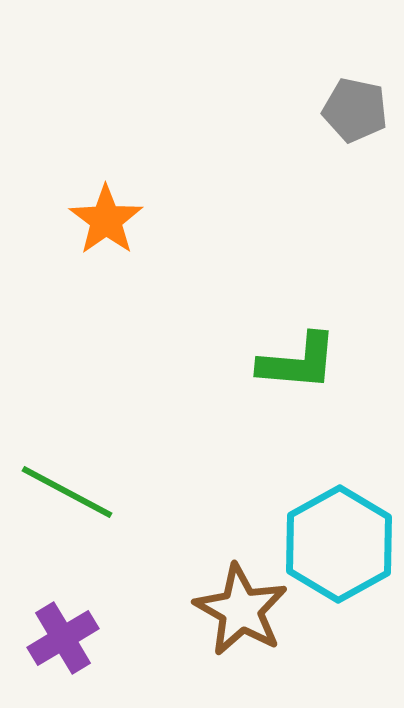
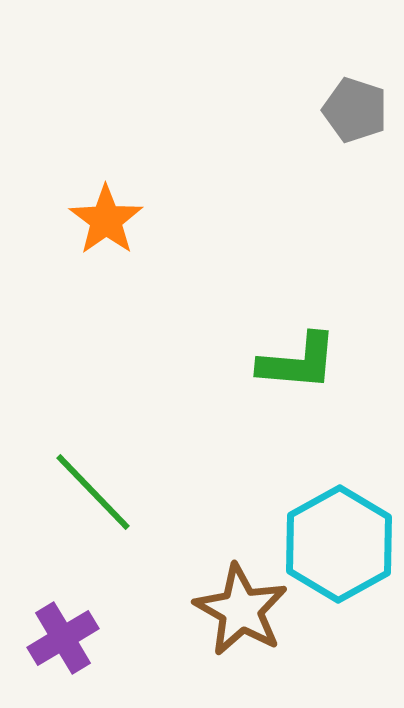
gray pentagon: rotated 6 degrees clockwise
green line: moved 26 px right; rotated 18 degrees clockwise
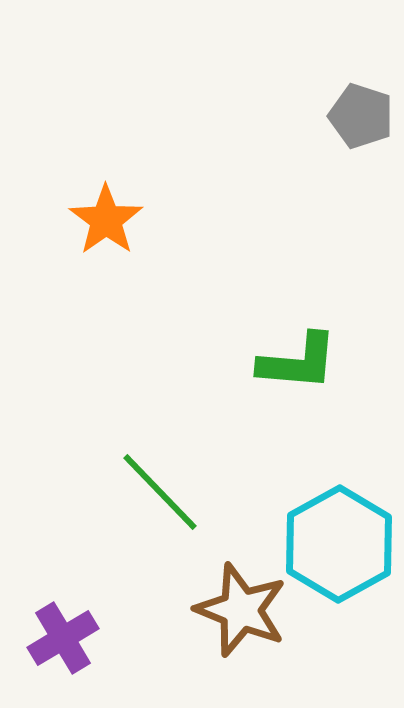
gray pentagon: moved 6 px right, 6 px down
green line: moved 67 px right
brown star: rotated 8 degrees counterclockwise
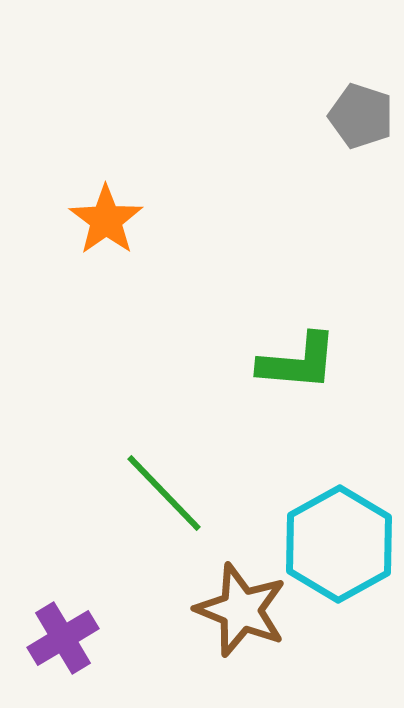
green line: moved 4 px right, 1 px down
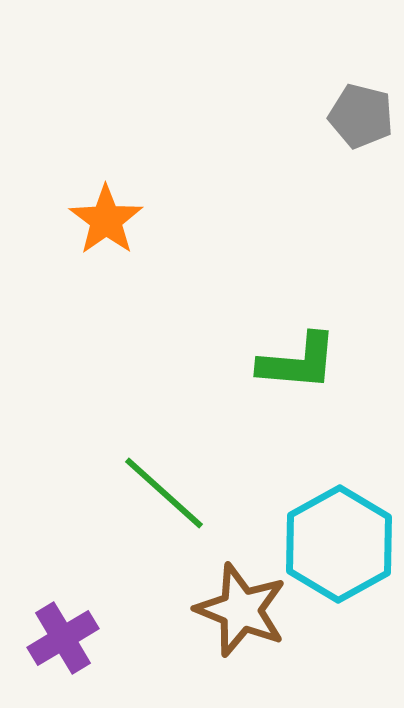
gray pentagon: rotated 4 degrees counterclockwise
green line: rotated 4 degrees counterclockwise
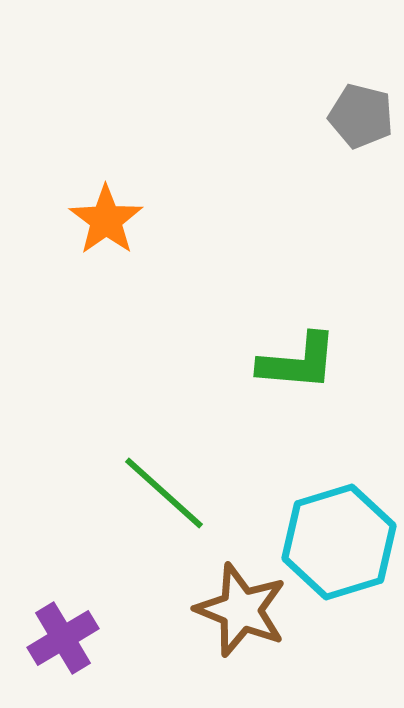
cyan hexagon: moved 2 px up; rotated 12 degrees clockwise
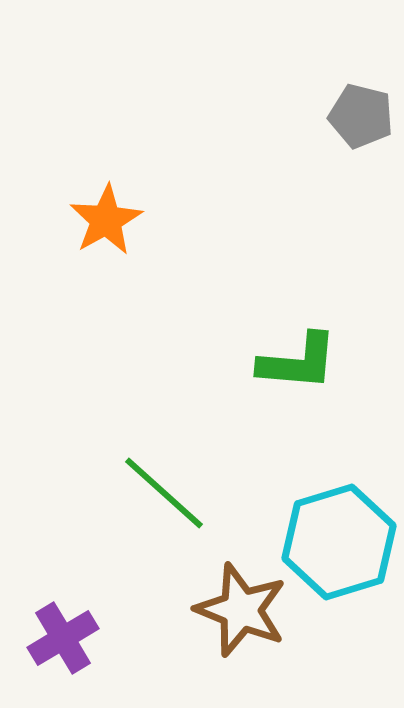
orange star: rotated 6 degrees clockwise
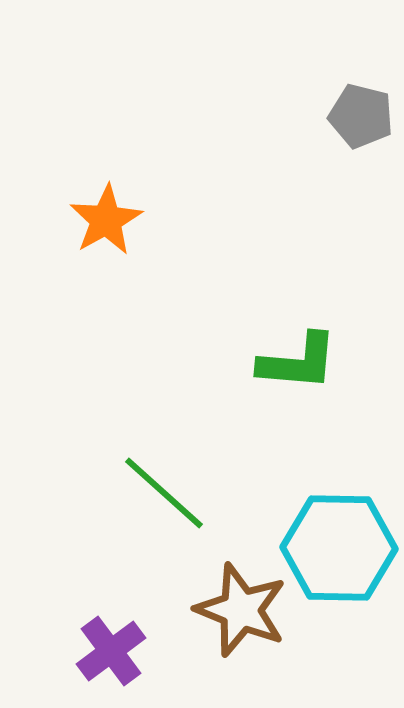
cyan hexagon: moved 6 px down; rotated 18 degrees clockwise
purple cross: moved 48 px right, 13 px down; rotated 6 degrees counterclockwise
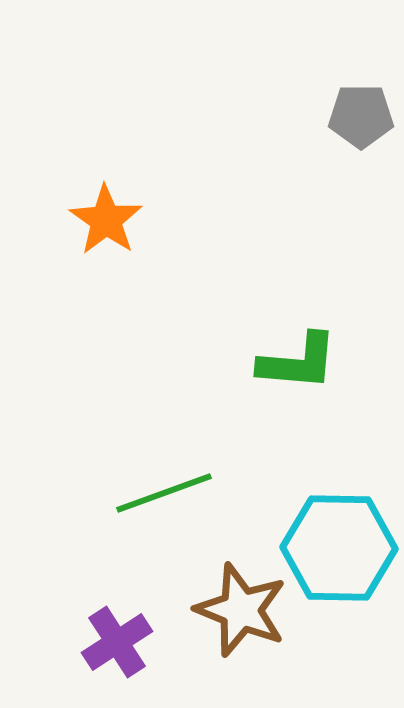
gray pentagon: rotated 14 degrees counterclockwise
orange star: rotated 8 degrees counterclockwise
green line: rotated 62 degrees counterclockwise
purple cross: moved 6 px right, 9 px up; rotated 4 degrees clockwise
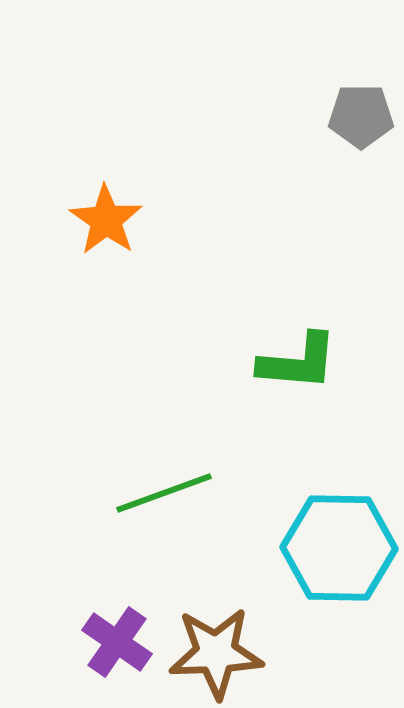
brown star: moved 25 px left, 43 px down; rotated 24 degrees counterclockwise
purple cross: rotated 22 degrees counterclockwise
